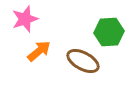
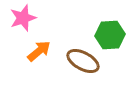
pink star: moved 2 px left, 1 px up
green hexagon: moved 1 px right, 3 px down
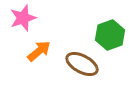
green hexagon: rotated 16 degrees counterclockwise
brown ellipse: moved 1 px left, 3 px down
